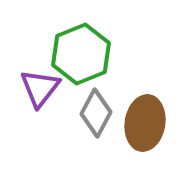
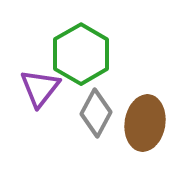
green hexagon: rotated 8 degrees counterclockwise
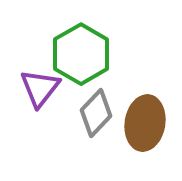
gray diamond: rotated 15 degrees clockwise
